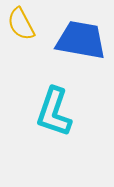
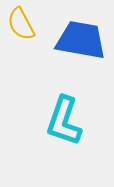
cyan L-shape: moved 10 px right, 9 px down
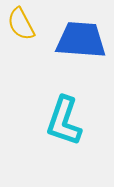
blue trapezoid: rotated 6 degrees counterclockwise
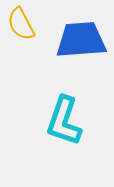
blue trapezoid: rotated 8 degrees counterclockwise
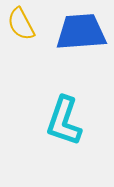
blue trapezoid: moved 8 px up
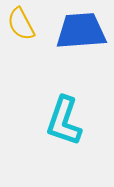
blue trapezoid: moved 1 px up
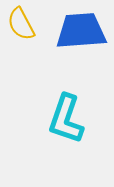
cyan L-shape: moved 2 px right, 2 px up
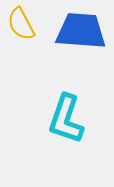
blue trapezoid: rotated 8 degrees clockwise
